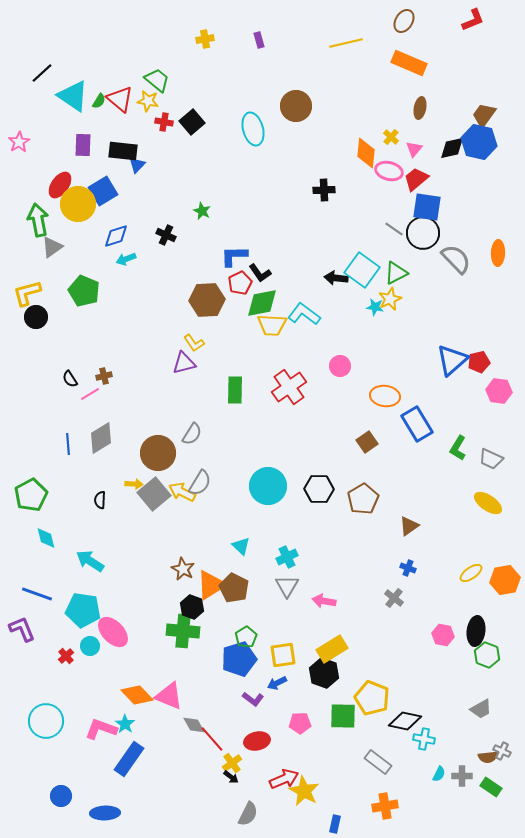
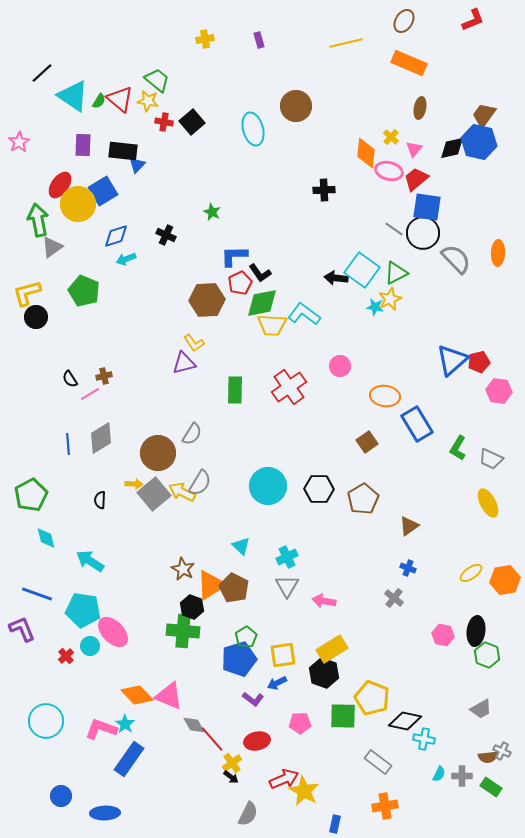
green star at (202, 211): moved 10 px right, 1 px down
yellow ellipse at (488, 503): rotated 28 degrees clockwise
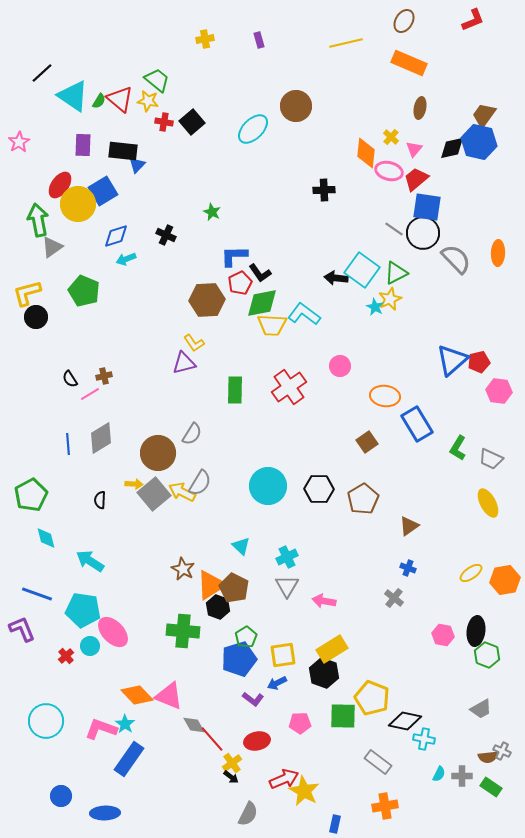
cyan ellipse at (253, 129): rotated 60 degrees clockwise
cyan star at (375, 307): rotated 18 degrees clockwise
black hexagon at (192, 607): moved 26 px right
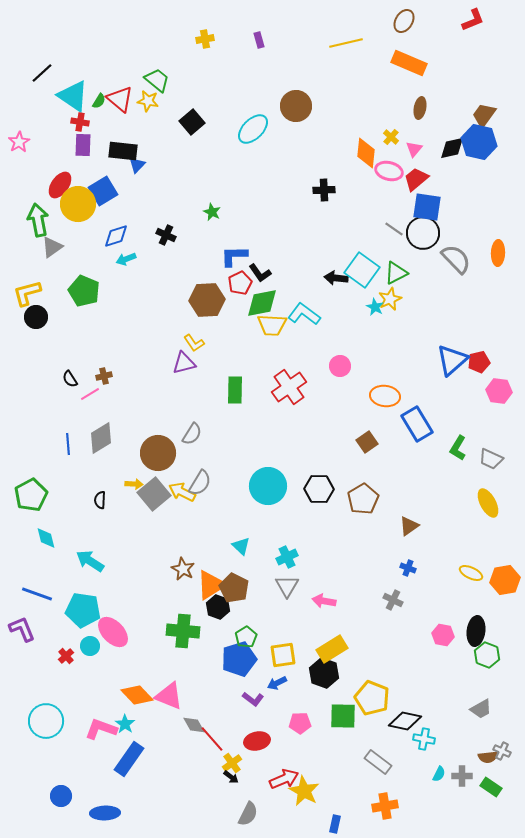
red cross at (164, 122): moved 84 px left
yellow ellipse at (471, 573): rotated 60 degrees clockwise
gray cross at (394, 598): moved 1 px left, 2 px down; rotated 12 degrees counterclockwise
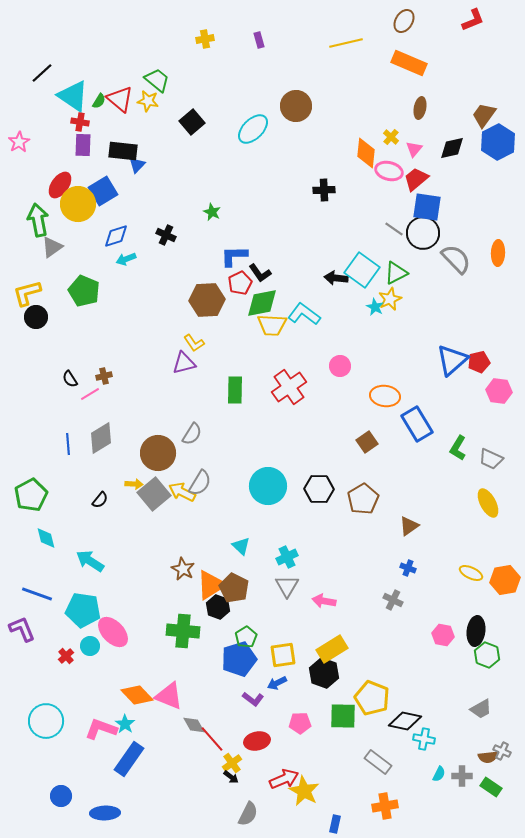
blue hexagon at (479, 142): moved 19 px right; rotated 20 degrees clockwise
black semicircle at (100, 500): rotated 144 degrees counterclockwise
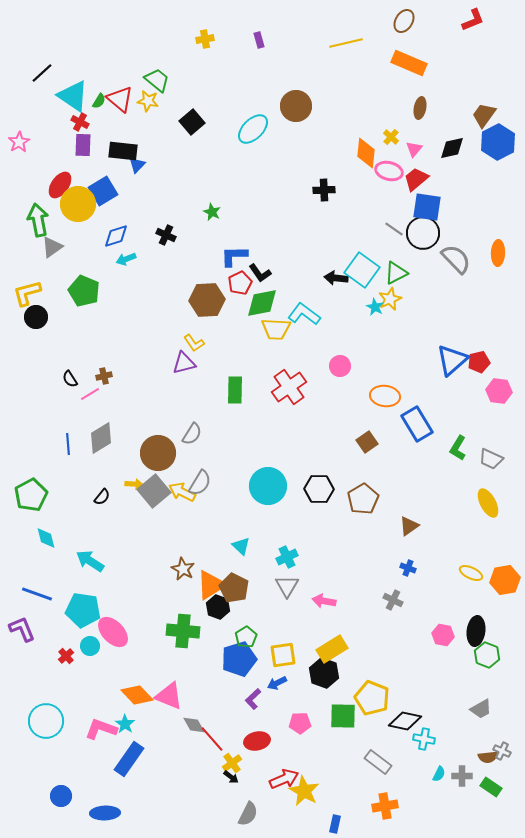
red cross at (80, 122): rotated 18 degrees clockwise
yellow trapezoid at (272, 325): moved 4 px right, 4 px down
gray square at (154, 494): moved 3 px up
black semicircle at (100, 500): moved 2 px right, 3 px up
purple L-shape at (253, 699): rotated 100 degrees clockwise
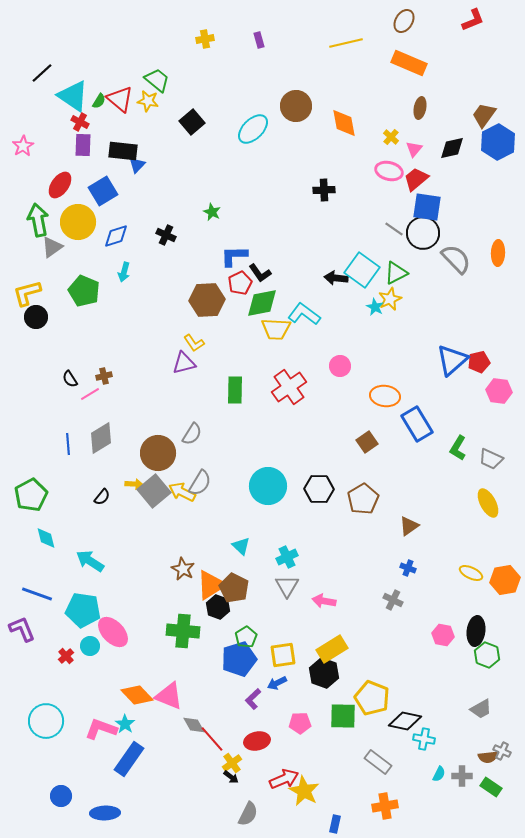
pink star at (19, 142): moved 4 px right, 4 px down
orange diamond at (366, 153): moved 22 px left, 30 px up; rotated 16 degrees counterclockwise
yellow circle at (78, 204): moved 18 px down
cyan arrow at (126, 259): moved 2 px left, 13 px down; rotated 54 degrees counterclockwise
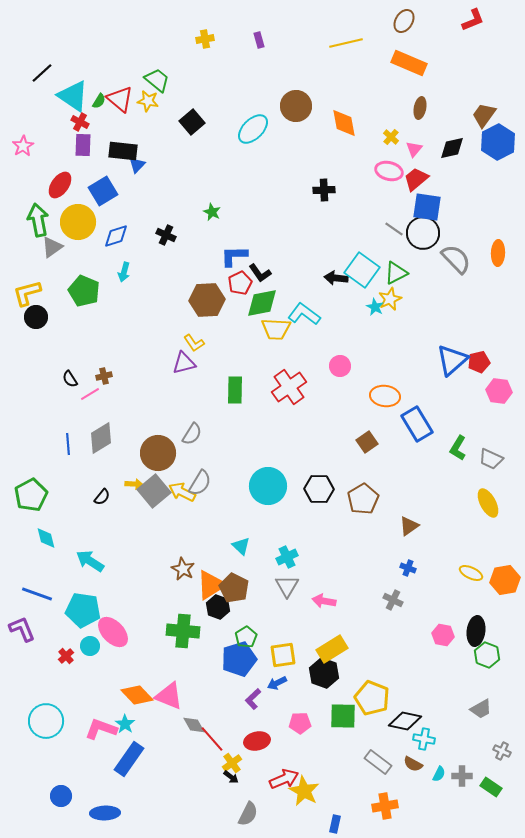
brown semicircle at (488, 757): moved 75 px left, 7 px down; rotated 36 degrees clockwise
